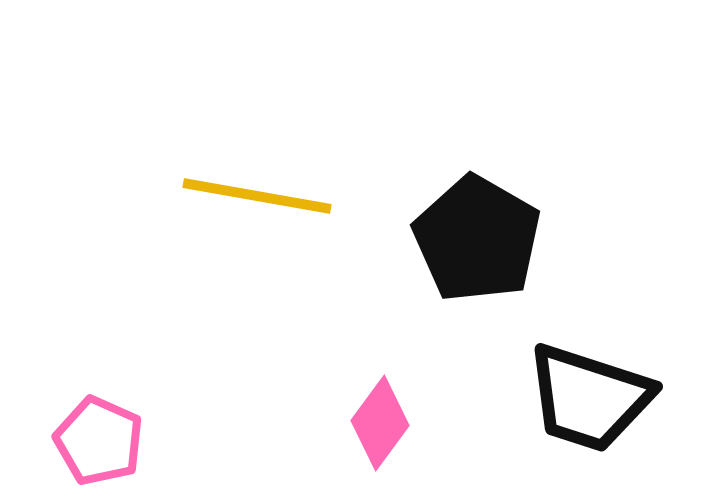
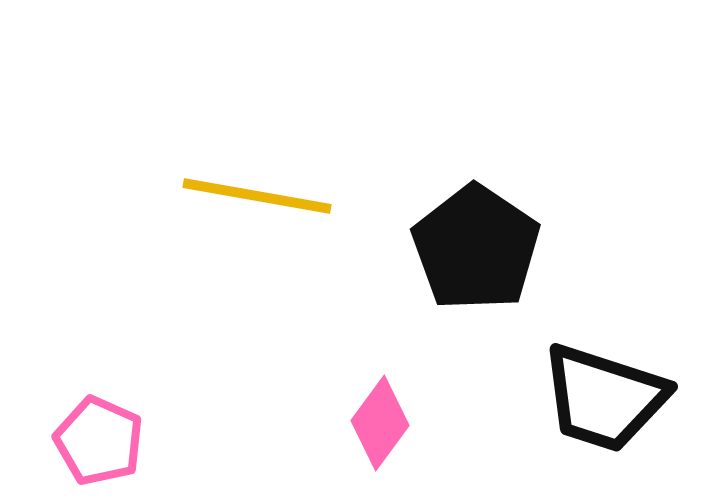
black pentagon: moved 1 px left, 9 px down; rotated 4 degrees clockwise
black trapezoid: moved 15 px right
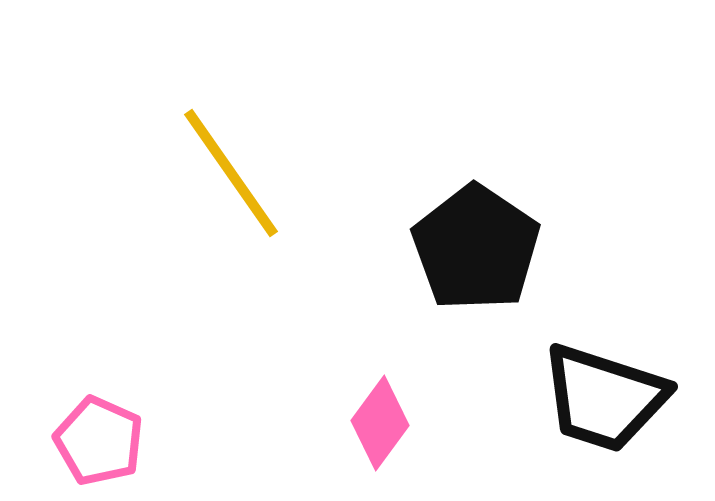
yellow line: moved 26 px left, 23 px up; rotated 45 degrees clockwise
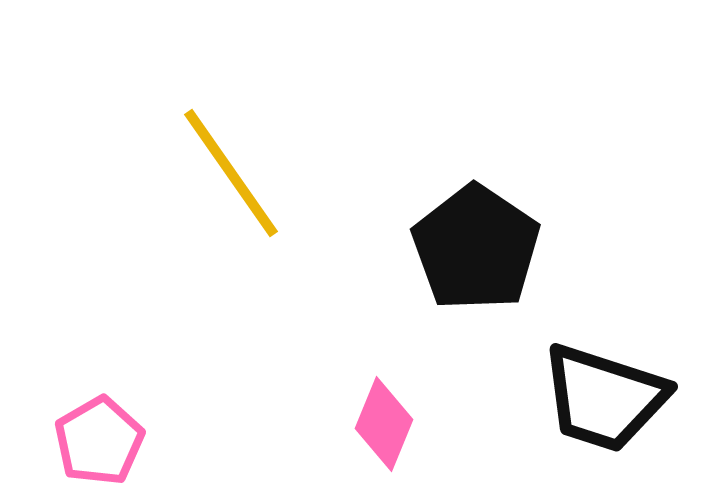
pink diamond: moved 4 px right, 1 px down; rotated 14 degrees counterclockwise
pink pentagon: rotated 18 degrees clockwise
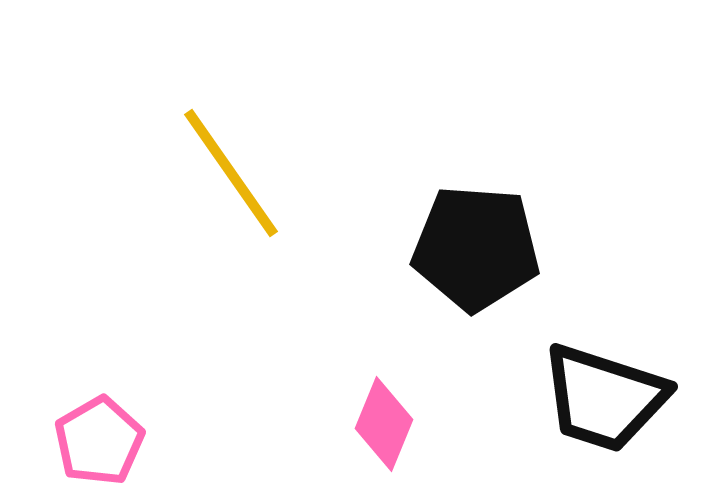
black pentagon: rotated 30 degrees counterclockwise
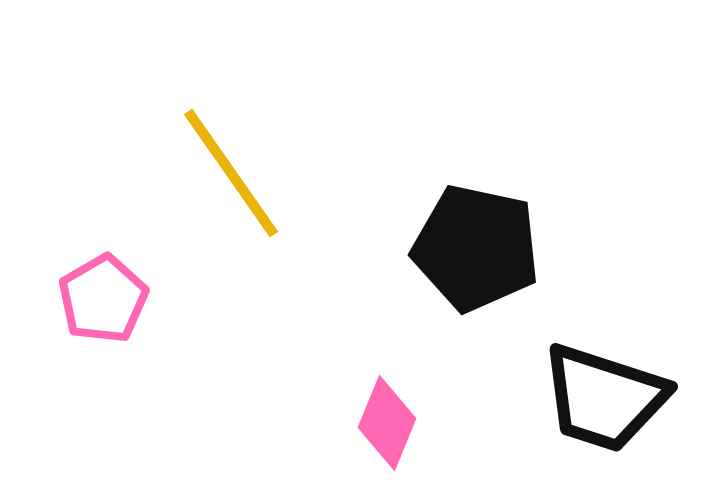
black pentagon: rotated 8 degrees clockwise
pink diamond: moved 3 px right, 1 px up
pink pentagon: moved 4 px right, 142 px up
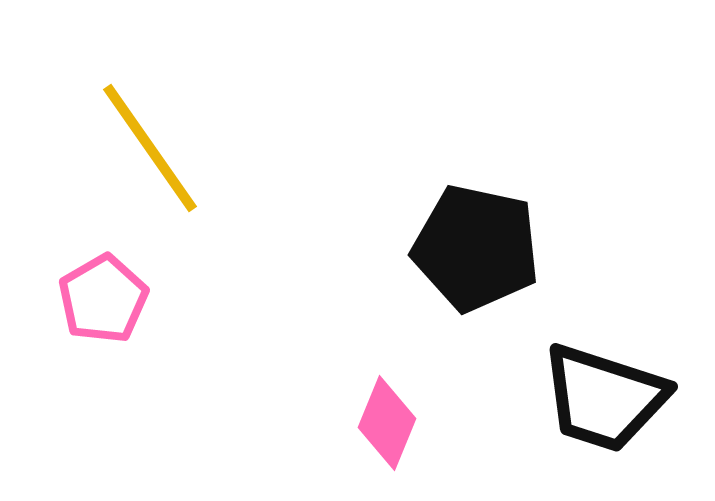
yellow line: moved 81 px left, 25 px up
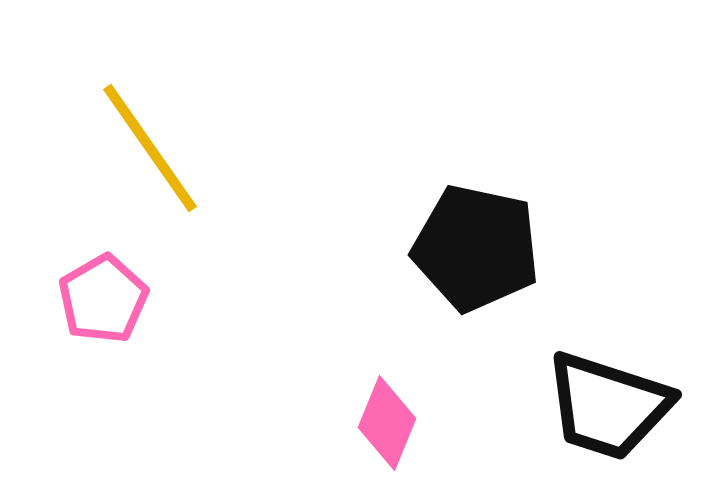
black trapezoid: moved 4 px right, 8 px down
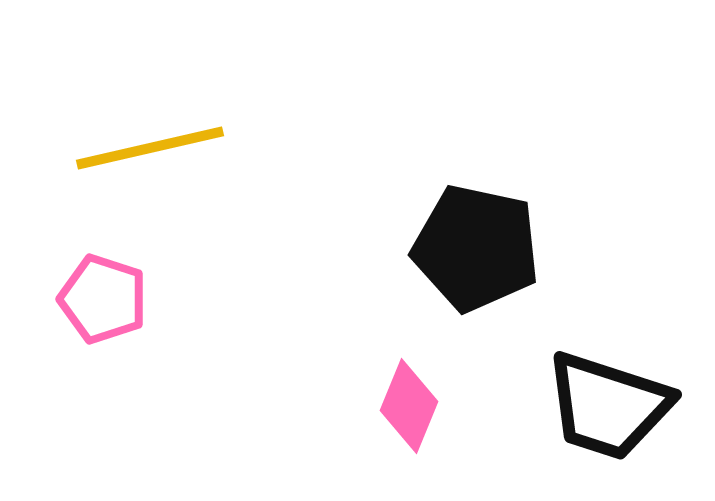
yellow line: rotated 68 degrees counterclockwise
pink pentagon: rotated 24 degrees counterclockwise
pink diamond: moved 22 px right, 17 px up
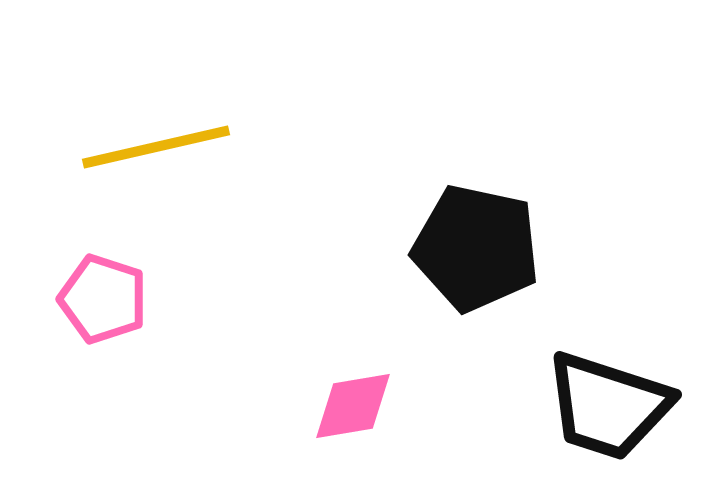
yellow line: moved 6 px right, 1 px up
pink diamond: moved 56 px left; rotated 58 degrees clockwise
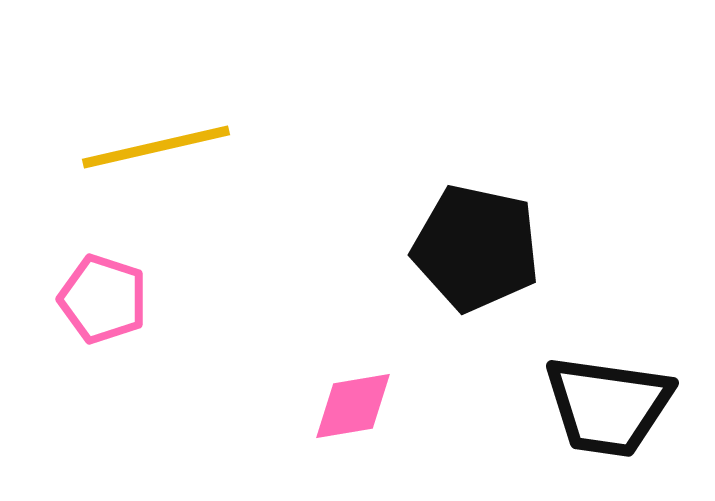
black trapezoid: rotated 10 degrees counterclockwise
